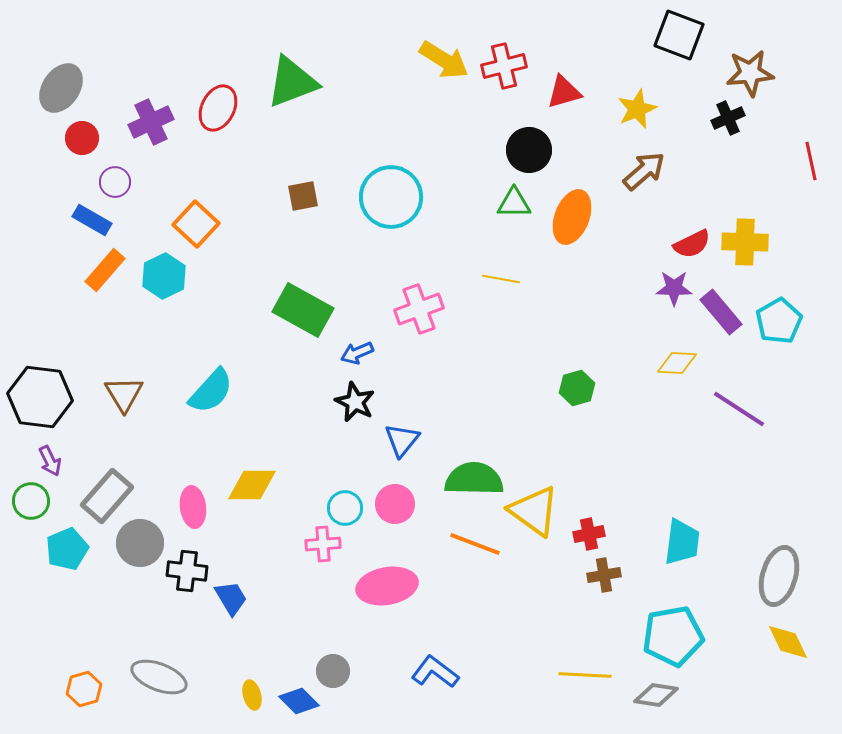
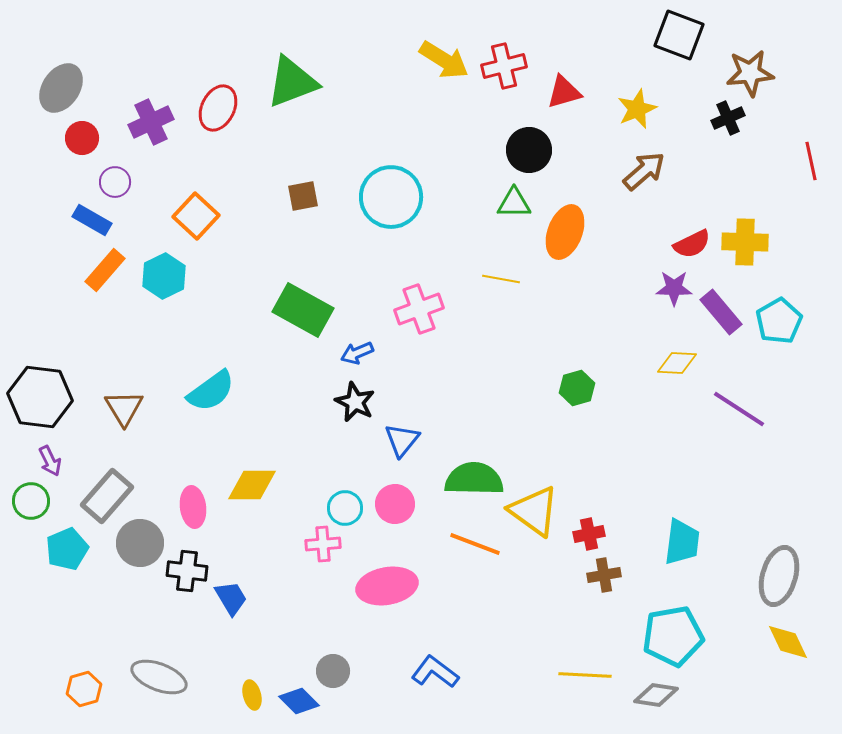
orange ellipse at (572, 217): moved 7 px left, 15 px down
orange square at (196, 224): moved 8 px up
cyan semicircle at (211, 391): rotated 12 degrees clockwise
brown triangle at (124, 394): moved 14 px down
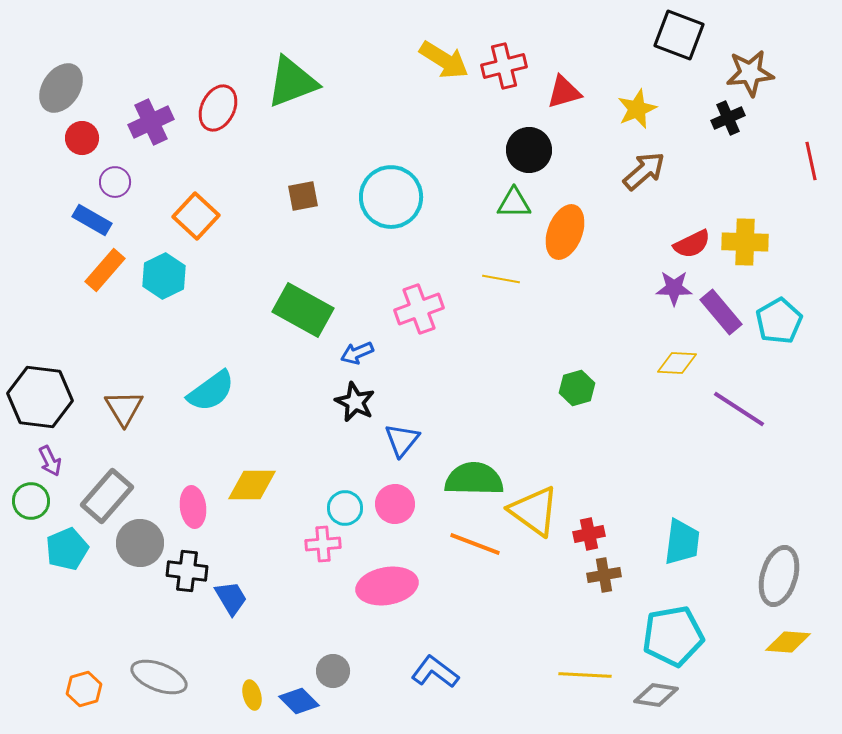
yellow diamond at (788, 642): rotated 60 degrees counterclockwise
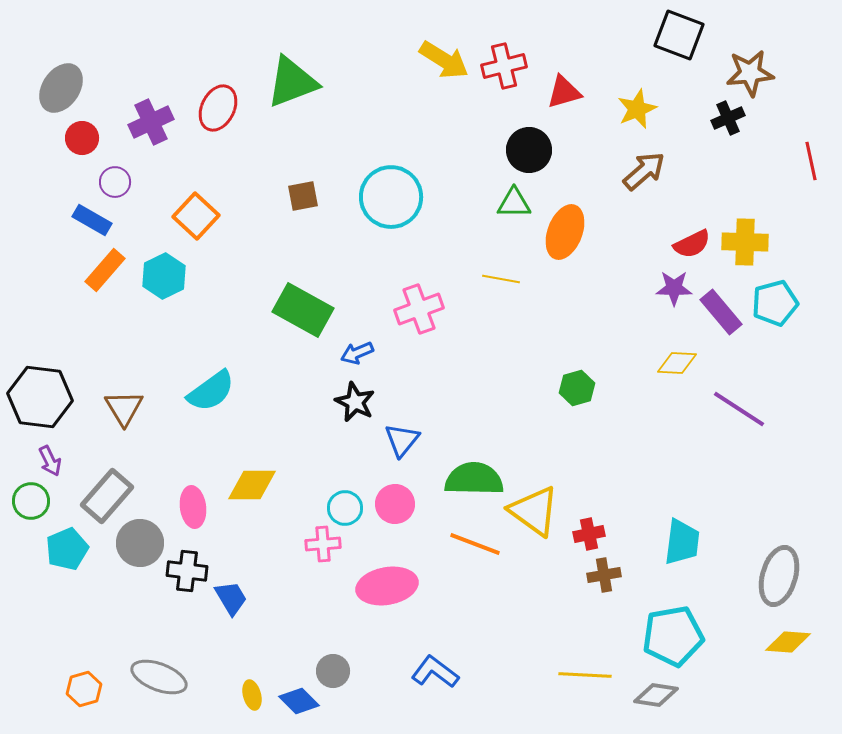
cyan pentagon at (779, 321): moved 4 px left, 18 px up; rotated 15 degrees clockwise
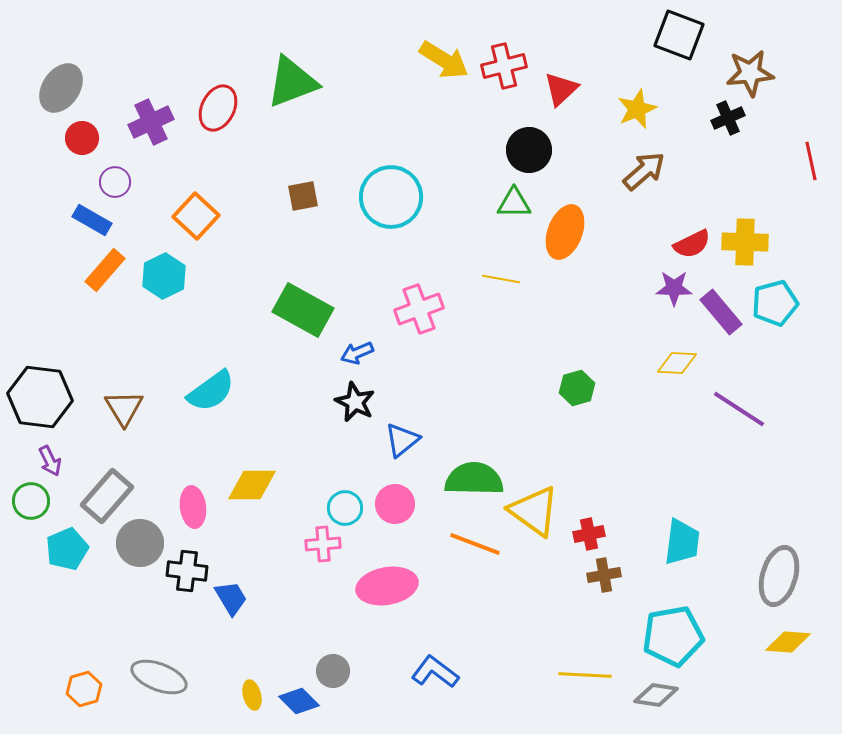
red triangle at (564, 92): moved 3 px left, 3 px up; rotated 27 degrees counterclockwise
blue triangle at (402, 440): rotated 12 degrees clockwise
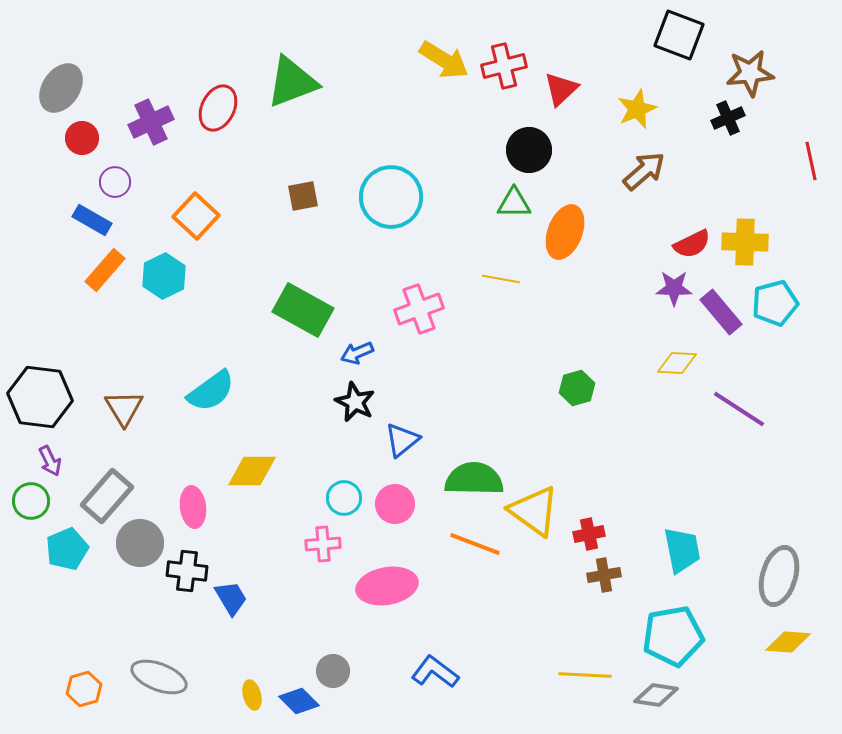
yellow diamond at (252, 485): moved 14 px up
cyan circle at (345, 508): moved 1 px left, 10 px up
cyan trapezoid at (682, 542): moved 8 px down; rotated 18 degrees counterclockwise
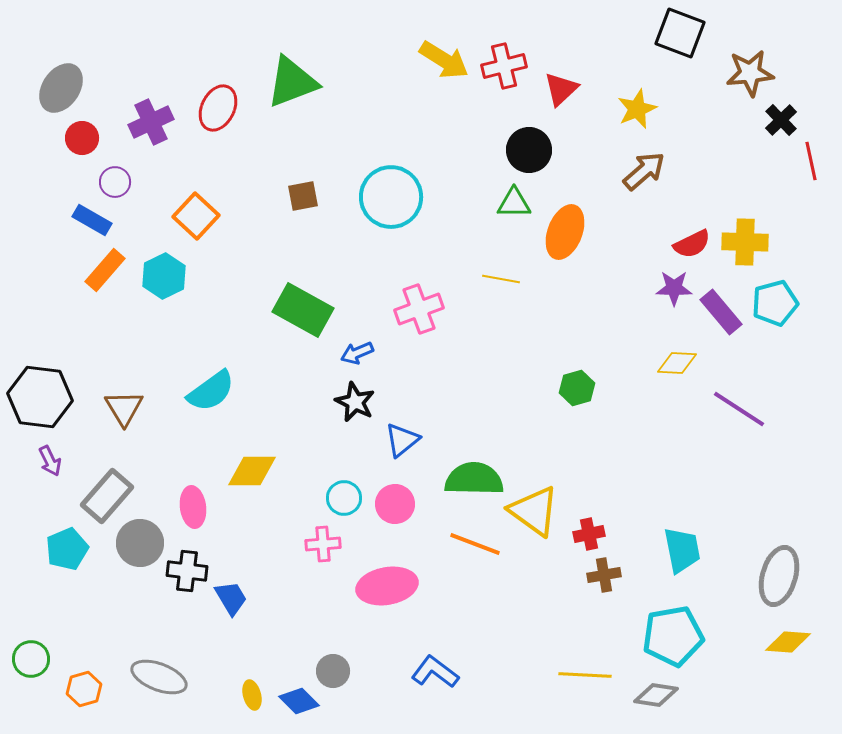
black square at (679, 35): moved 1 px right, 2 px up
black cross at (728, 118): moved 53 px right, 2 px down; rotated 20 degrees counterclockwise
green circle at (31, 501): moved 158 px down
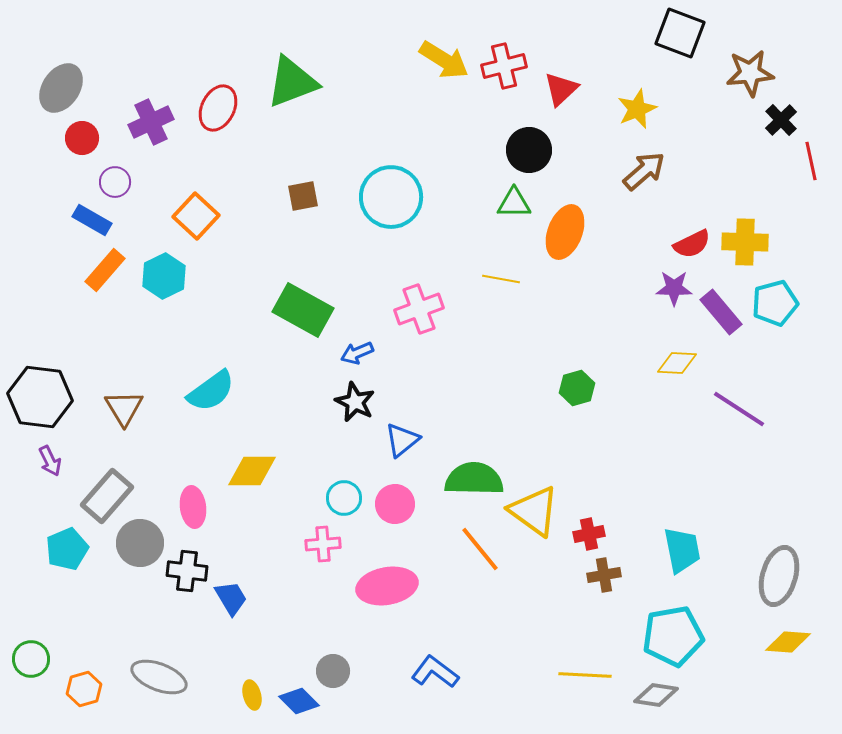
orange line at (475, 544): moved 5 px right, 5 px down; rotated 30 degrees clockwise
